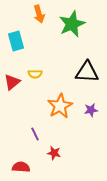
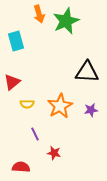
green star: moved 6 px left, 3 px up
yellow semicircle: moved 8 px left, 30 px down
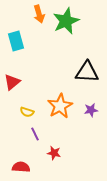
yellow semicircle: moved 8 px down; rotated 16 degrees clockwise
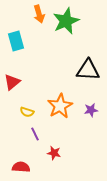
black triangle: moved 1 px right, 2 px up
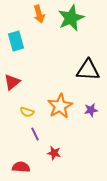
green star: moved 5 px right, 3 px up
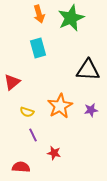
cyan rectangle: moved 22 px right, 7 px down
purple line: moved 2 px left, 1 px down
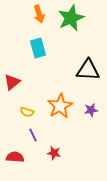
red semicircle: moved 6 px left, 10 px up
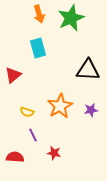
red triangle: moved 1 px right, 7 px up
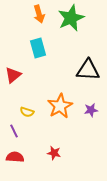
purple line: moved 19 px left, 4 px up
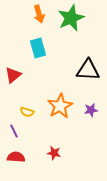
red semicircle: moved 1 px right
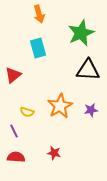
green star: moved 10 px right, 15 px down
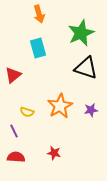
black triangle: moved 2 px left, 2 px up; rotated 15 degrees clockwise
